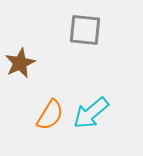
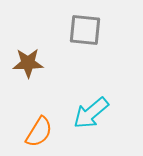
brown star: moved 8 px right; rotated 24 degrees clockwise
orange semicircle: moved 11 px left, 17 px down
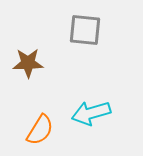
cyan arrow: rotated 24 degrees clockwise
orange semicircle: moved 1 px right, 2 px up
